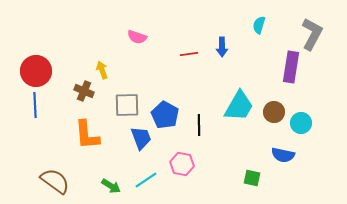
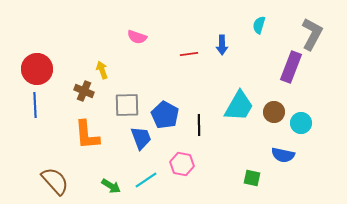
blue arrow: moved 2 px up
purple rectangle: rotated 12 degrees clockwise
red circle: moved 1 px right, 2 px up
brown semicircle: rotated 12 degrees clockwise
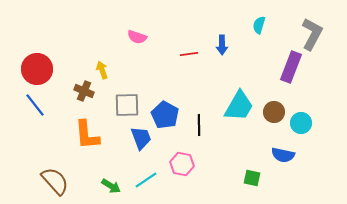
blue line: rotated 35 degrees counterclockwise
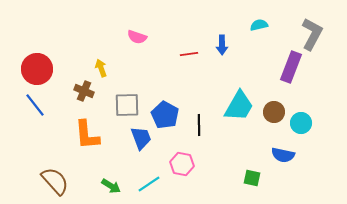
cyan semicircle: rotated 60 degrees clockwise
yellow arrow: moved 1 px left, 2 px up
cyan line: moved 3 px right, 4 px down
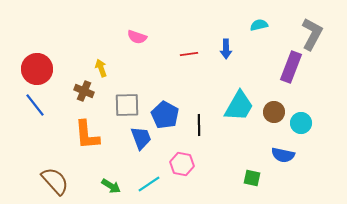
blue arrow: moved 4 px right, 4 px down
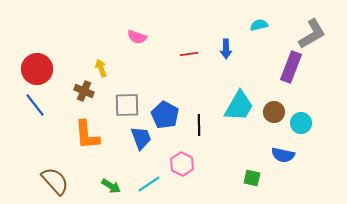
gray L-shape: rotated 32 degrees clockwise
pink hexagon: rotated 15 degrees clockwise
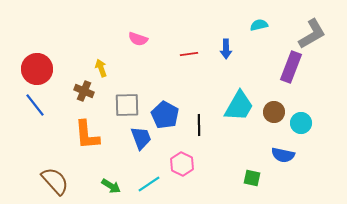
pink semicircle: moved 1 px right, 2 px down
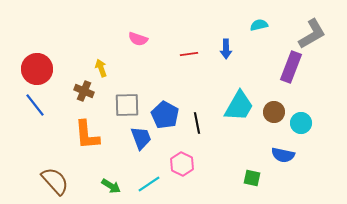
black line: moved 2 px left, 2 px up; rotated 10 degrees counterclockwise
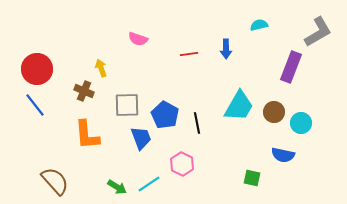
gray L-shape: moved 6 px right, 2 px up
green arrow: moved 6 px right, 1 px down
